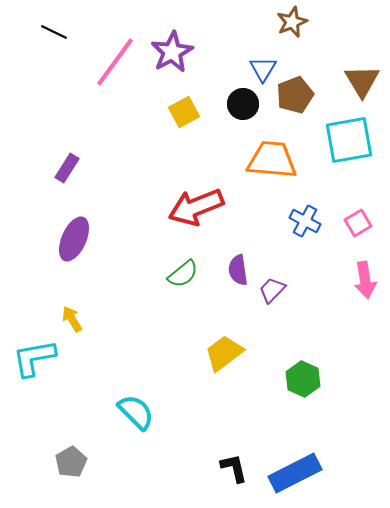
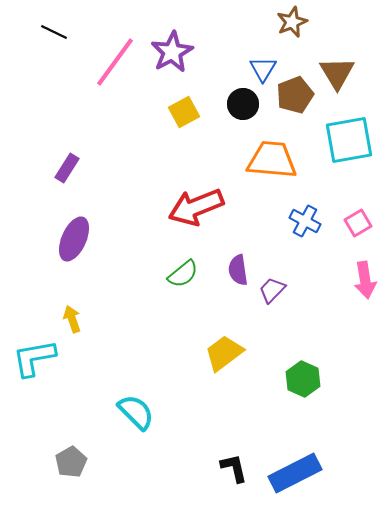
brown triangle: moved 25 px left, 8 px up
yellow arrow: rotated 12 degrees clockwise
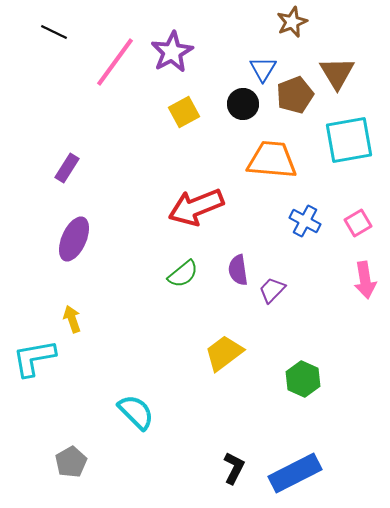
black L-shape: rotated 40 degrees clockwise
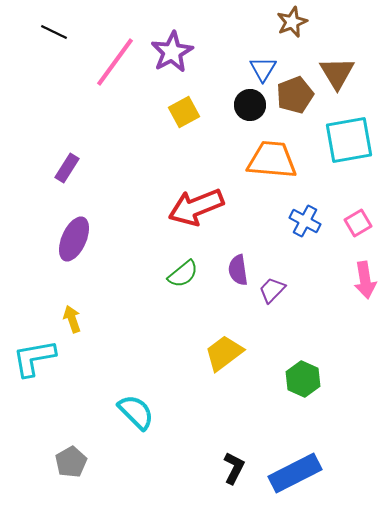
black circle: moved 7 px right, 1 px down
